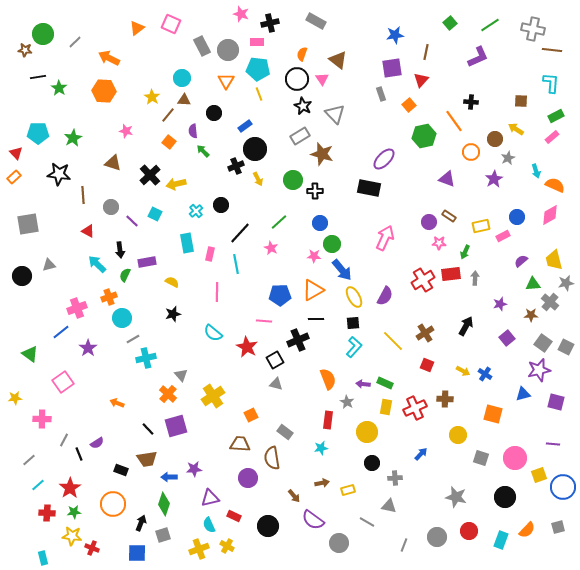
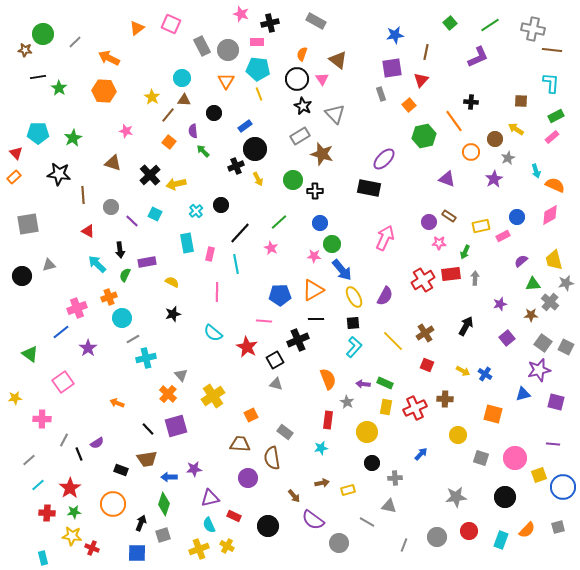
gray star at (456, 497): rotated 20 degrees counterclockwise
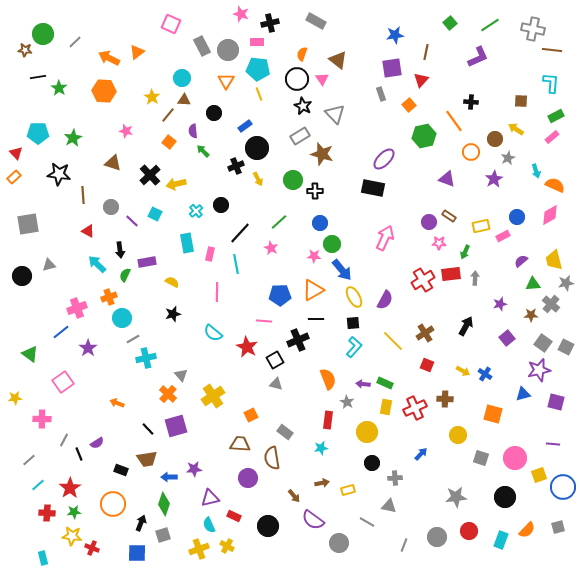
orange triangle at (137, 28): moved 24 px down
black circle at (255, 149): moved 2 px right, 1 px up
black rectangle at (369, 188): moved 4 px right
purple semicircle at (385, 296): moved 4 px down
gray cross at (550, 302): moved 1 px right, 2 px down
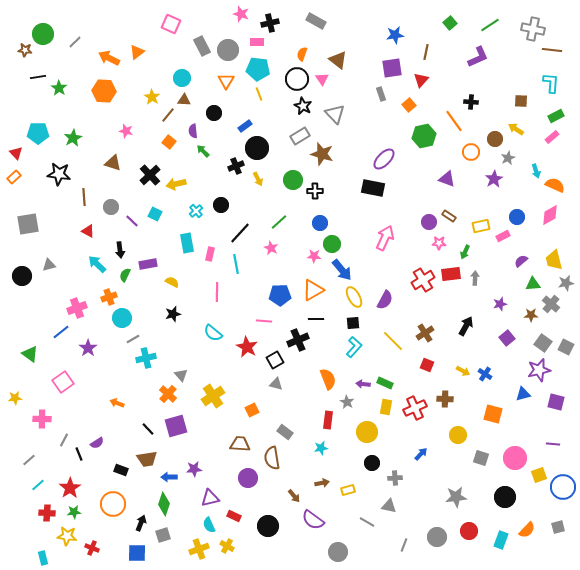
brown line at (83, 195): moved 1 px right, 2 px down
purple rectangle at (147, 262): moved 1 px right, 2 px down
orange square at (251, 415): moved 1 px right, 5 px up
yellow star at (72, 536): moved 5 px left
gray circle at (339, 543): moved 1 px left, 9 px down
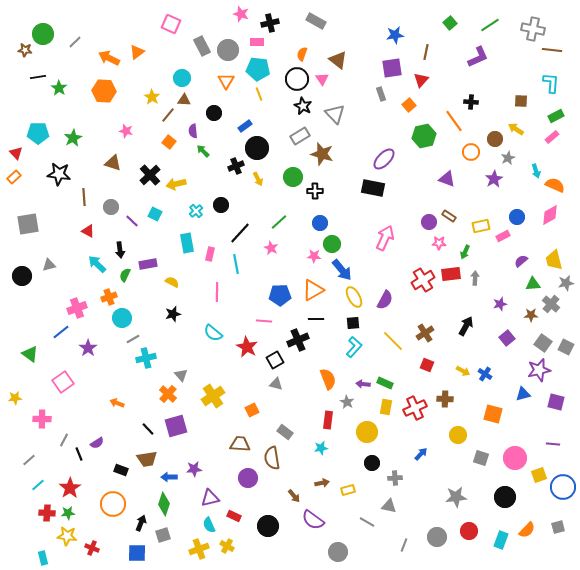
green circle at (293, 180): moved 3 px up
green star at (74, 512): moved 6 px left, 1 px down
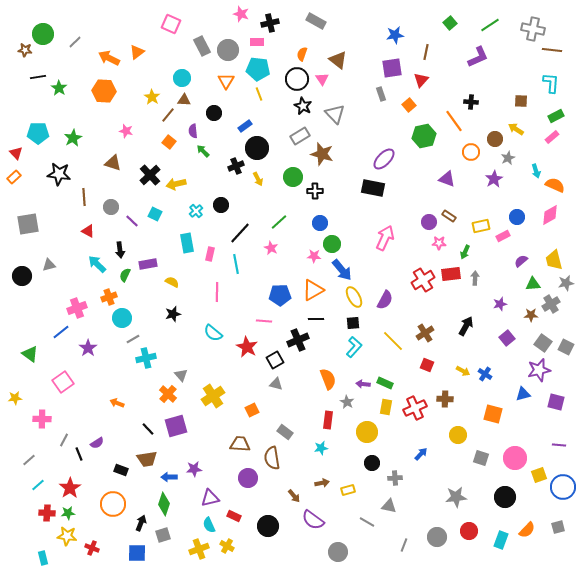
gray cross at (551, 304): rotated 18 degrees clockwise
purple line at (553, 444): moved 6 px right, 1 px down
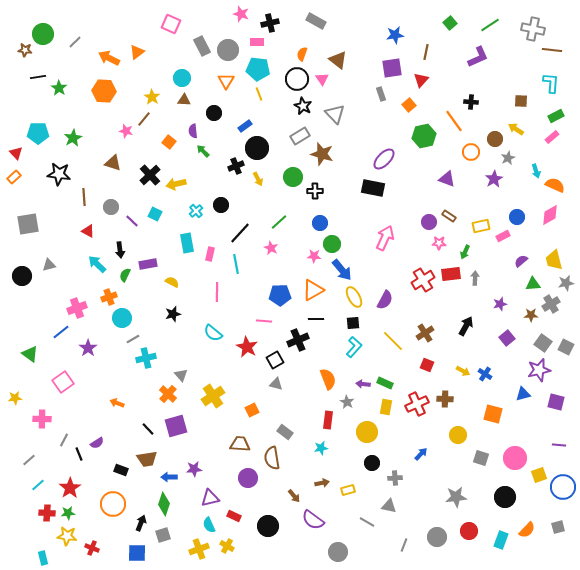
brown line at (168, 115): moved 24 px left, 4 px down
red cross at (415, 408): moved 2 px right, 4 px up
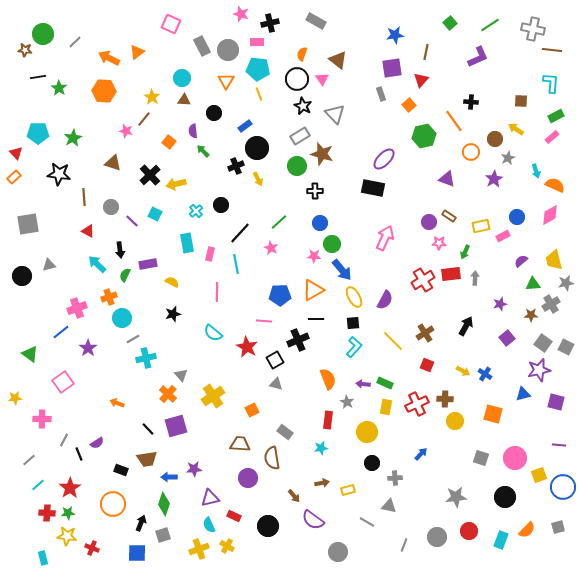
green circle at (293, 177): moved 4 px right, 11 px up
yellow circle at (458, 435): moved 3 px left, 14 px up
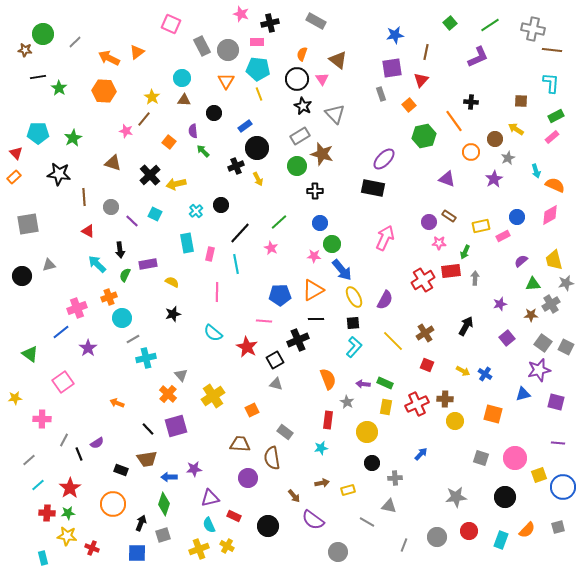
red rectangle at (451, 274): moved 3 px up
purple line at (559, 445): moved 1 px left, 2 px up
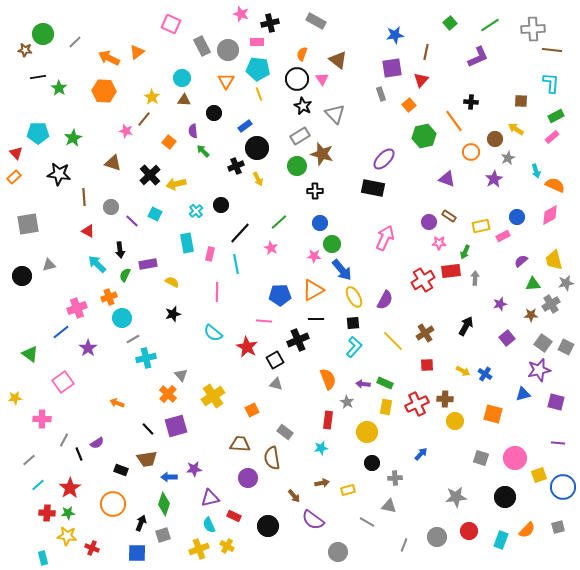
gray cross at (533, 29): rotated 15 degrees counterclockwise
red square at (427, 365): rotated 24 degrees counterclockwise
